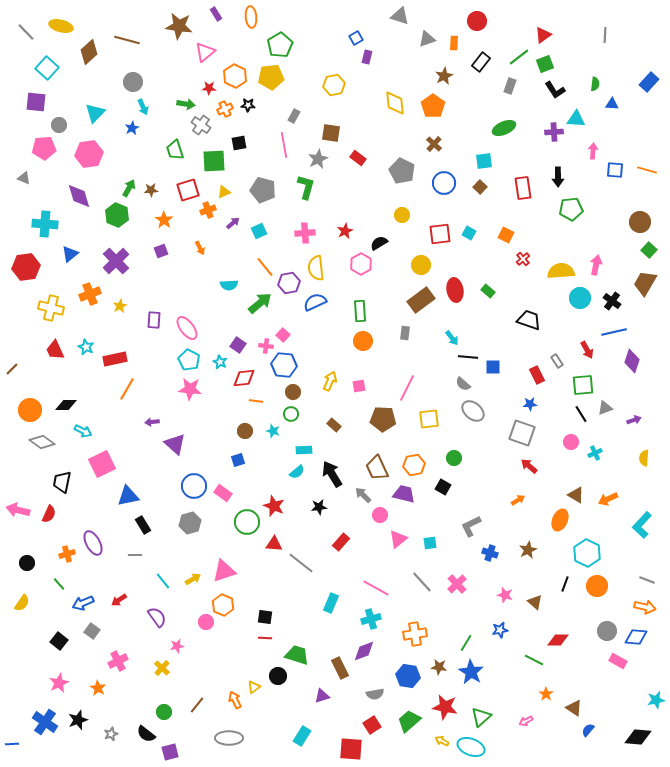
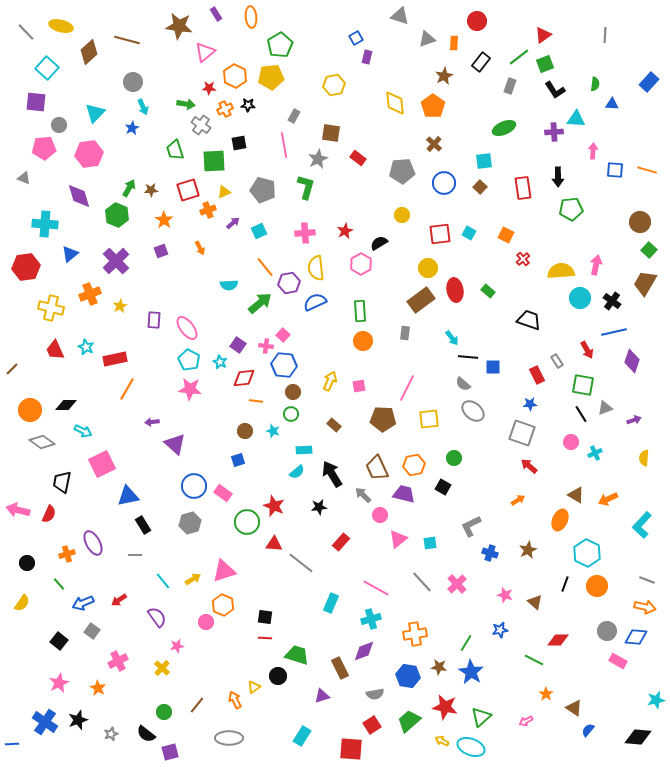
gray pentagon at (402, 171): rotated 30 degrees counterclockwise
yellow circle at (421, 265): moved 7 px right, 3 px down
green square at (583, 385): rotated 15 degrees clockwise
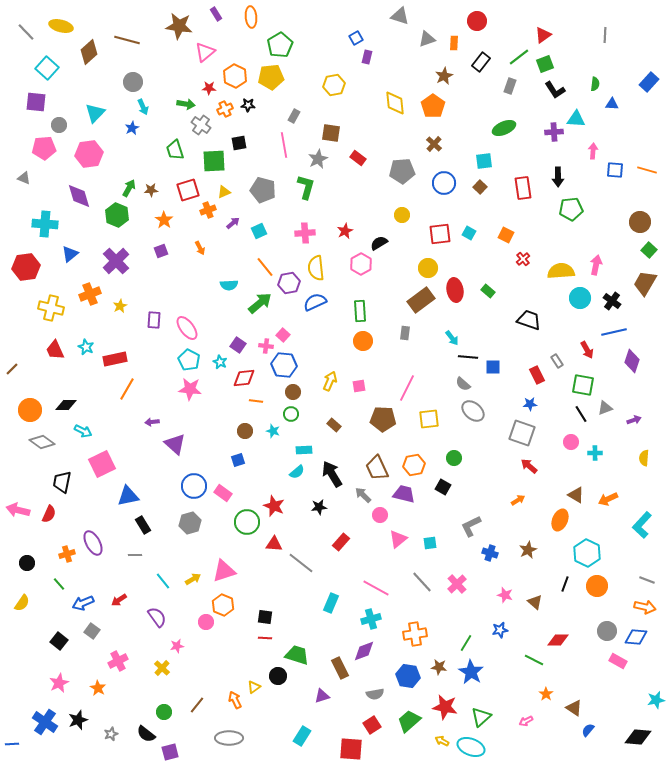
cyan cross at (595, 453): rotated 24 degrees clockwise
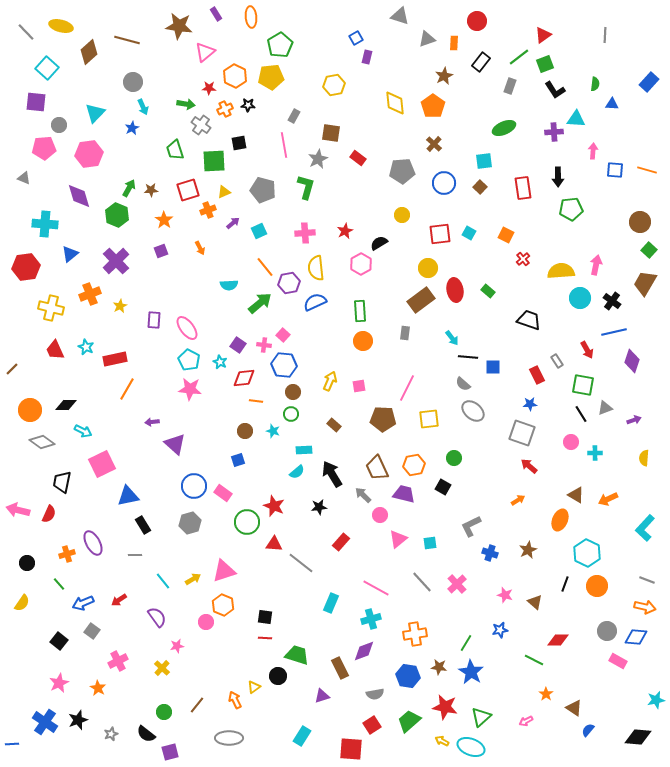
pink cross at (266, 346): moved 2 px left, 1 px up
cyan L-shape at (642, 525): moved 3 px right, 3 px down
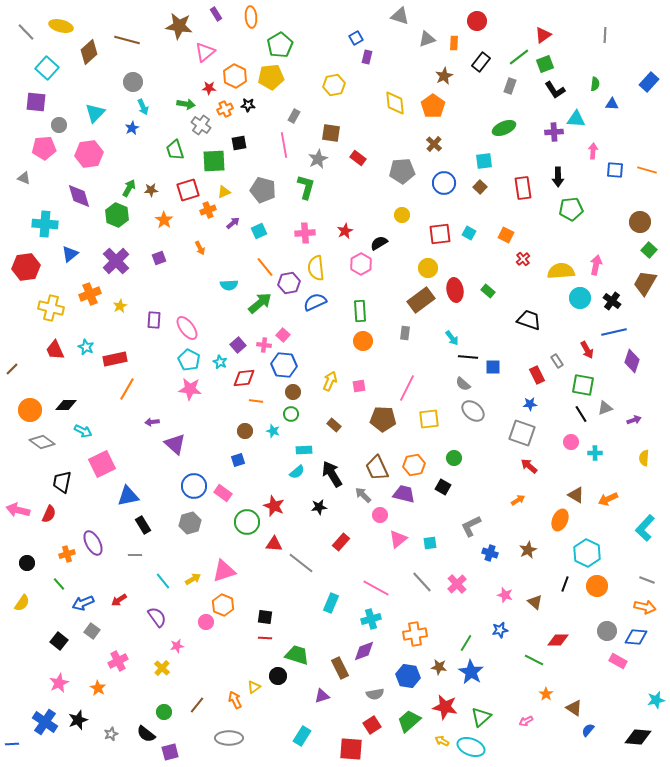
purple square at (161, 251): moved 2 px left, 7 px down
purple square at (238, 345): rotated 14 degrees clockwise
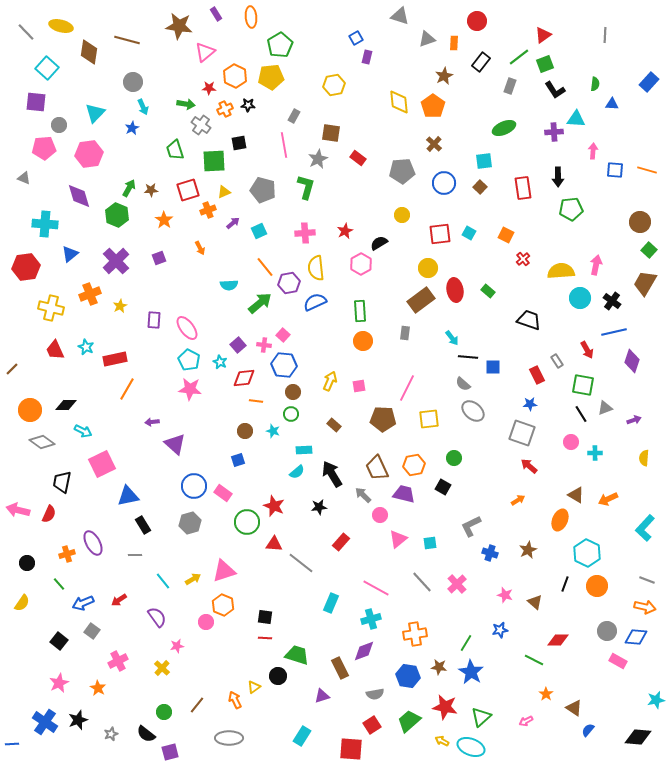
brown diamond at (89, 52): rotated 40 degrees counterclockwise
yellow diamond at (395, 103): moved 4 px right, 1 px up
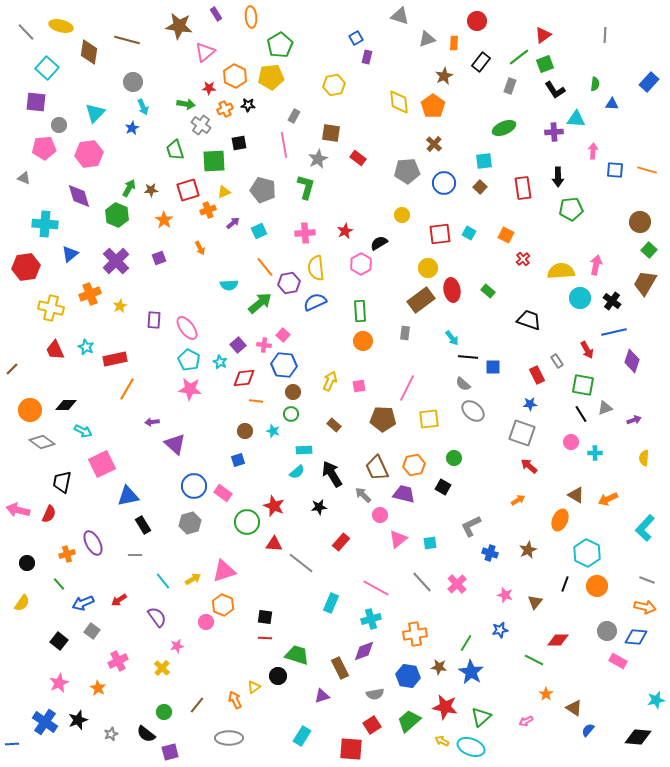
gray pentagon at (402, 171): moved 5 px right
red ellipse at (455, 290): moved 3 px left
brown triangle at (535, 602): rotated 28 degrees clockwise
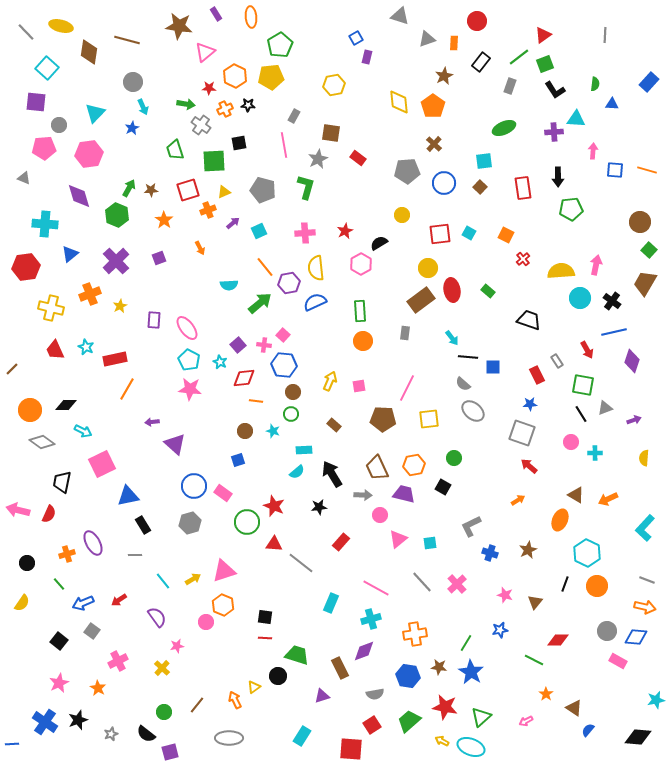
gray arrow at (363, 495): rotated 138 degrees clockwise
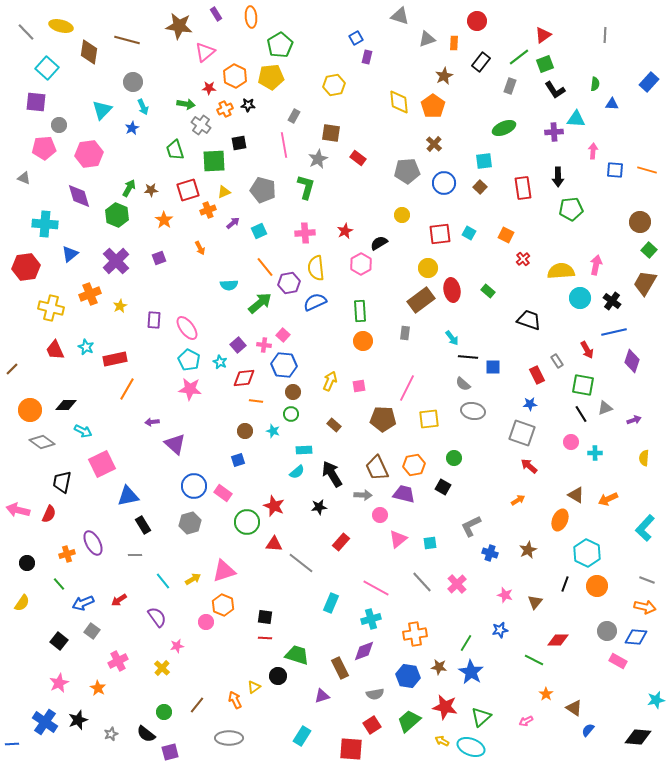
cyan triangle at (95, 113): moved 7 px right, 3 px up
gray ellipse at (473, 411): rotated 30 degrees counterclockwise
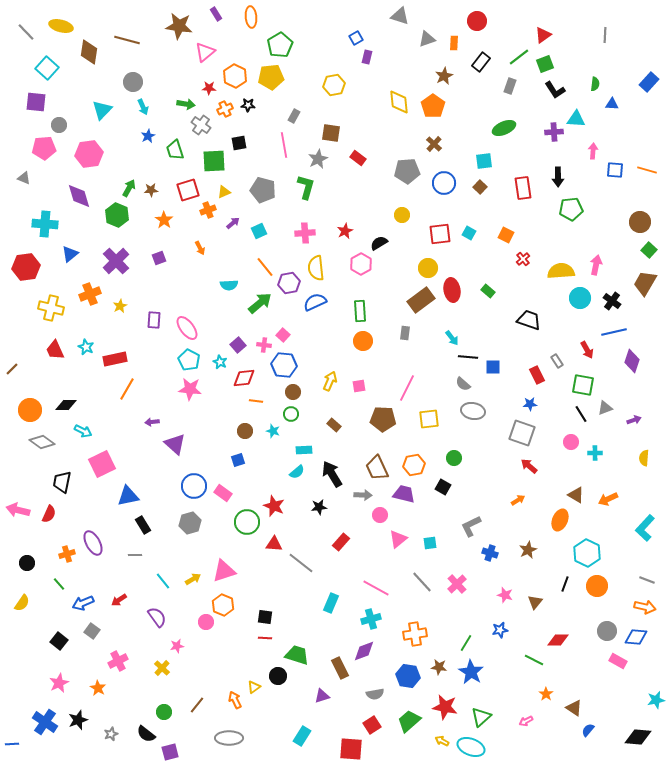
blue star at (132, 128): moved 16 px right, 8 px down
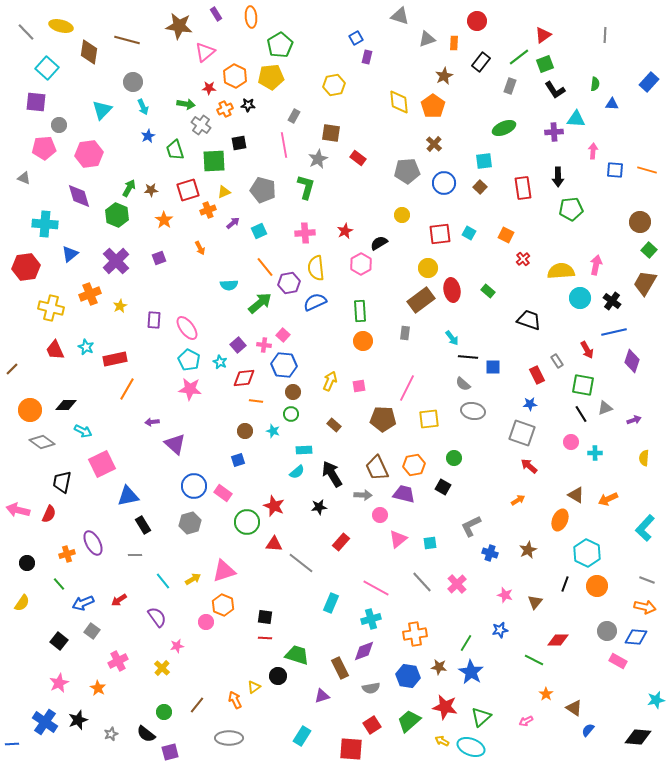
gray semicircle at (375, 694): moved 4 px left, 6 px up
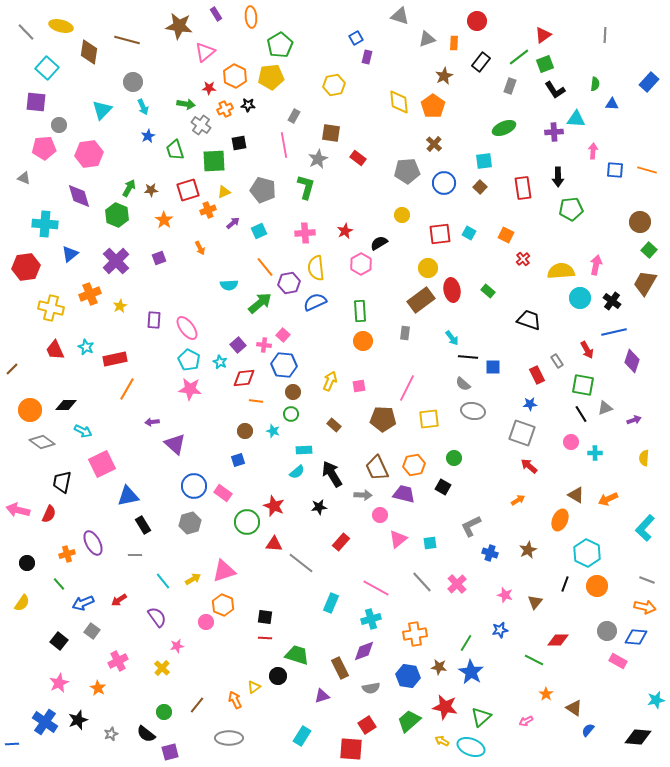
red square at (372, 725): moved 5 px left
